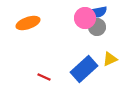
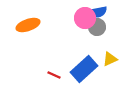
orange ellipse: moved 2 px down
red line: moved 10 px right, 2 px up
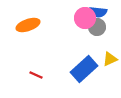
blue semicircle: rotated 18 degrees clockwise
red line: moved 18 px left
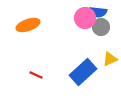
gray circle: moved 4 px right
blue rectangle: moved 1 px left, 3 px down
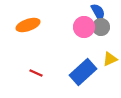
blue semicircle: rotated 126 degrees counterclockwise
pink circle: moved 1 px left, 9 px down
red line: moved 2 px up
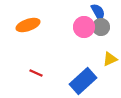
blue rectangle: moved 9 px down
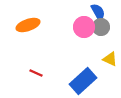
yellow triangle: rotated 49 degrees clockwise
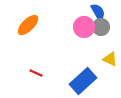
orange ellipse: rotated 25 degrees counterclockwise
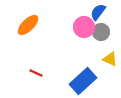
blue semicircle: rotated 114 degrees counterclockwise
gray circle: moved 5 px down
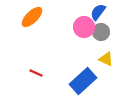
orange ellipse: moved 4 px right, 8 px up
yellow triangle: moved 4 px left
